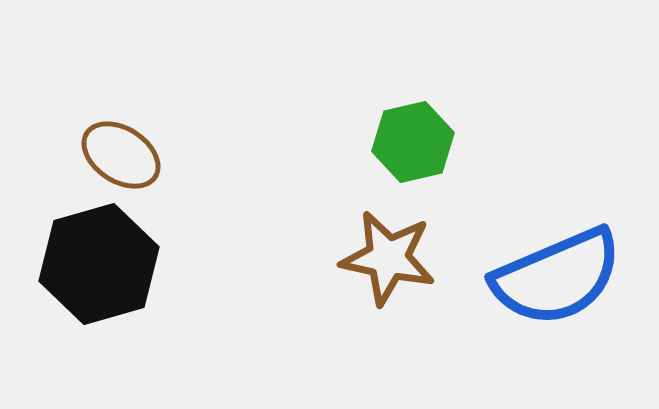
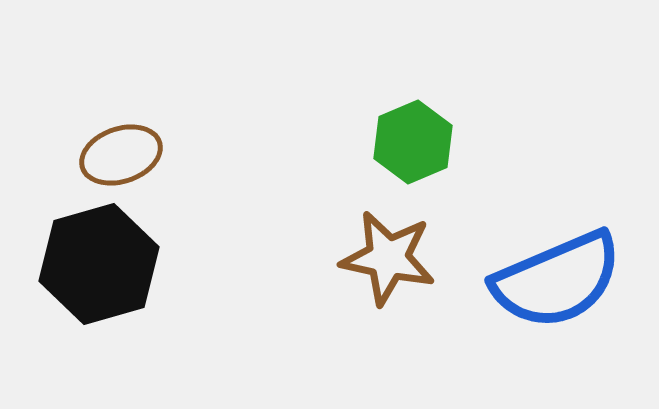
green hexagon: rotated 10 degrees counterclockwise
brown ellipse: rotated 52 degrees counterclockwise
blue semicircle: moved 3 px down
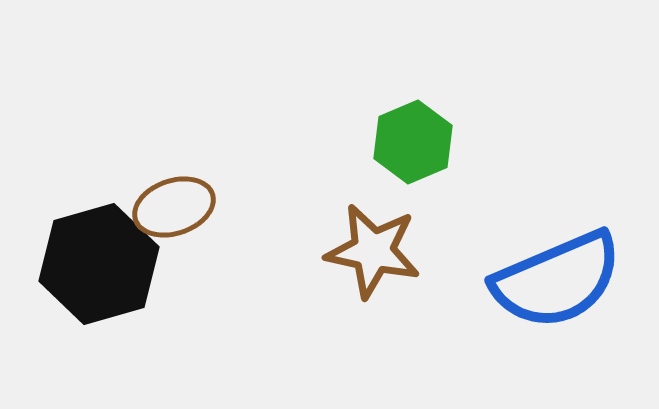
brown ellipse: moved 53 px right, 52 px down
brown star: moved 15 px left, 7 px up
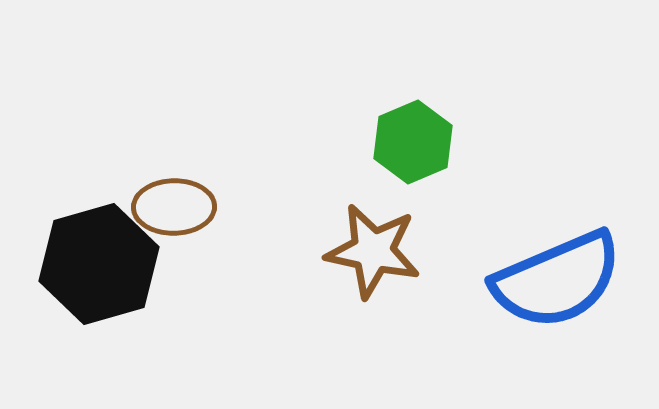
brown ellipse: rotated 18 degrees clockwise
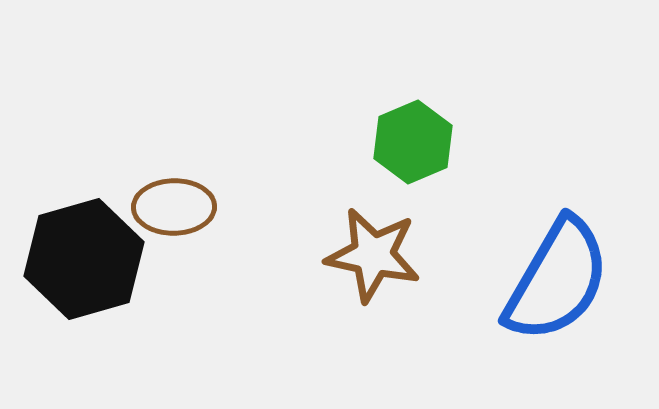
brown star: moved 4 px down
black hexagon: moved 15 px left, 5 px up
blue semicircle: rotated 37 degrees counterclockwise
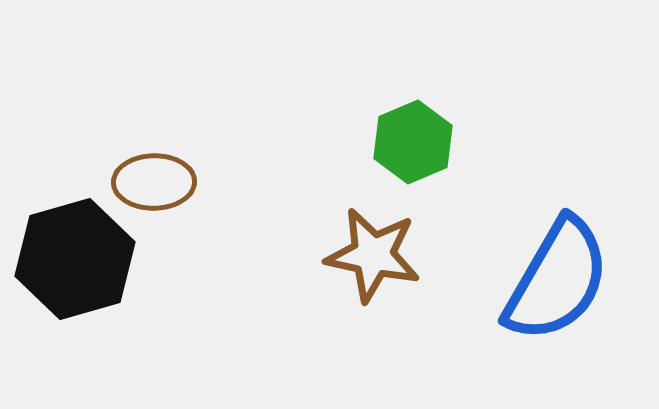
brown ellipse: moved 20 px left, 25 px up
black hexagon: moved 9 px left
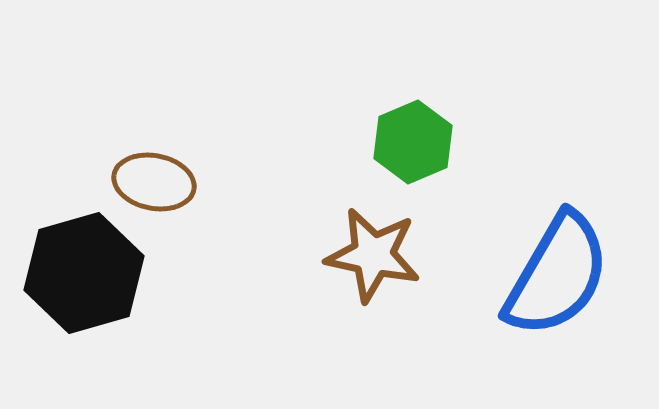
brown ellipse: rotated 12 degrees clockwise
black hexagon: moved 9 px right, 14 px down
blue semicircle: moved 5 px up
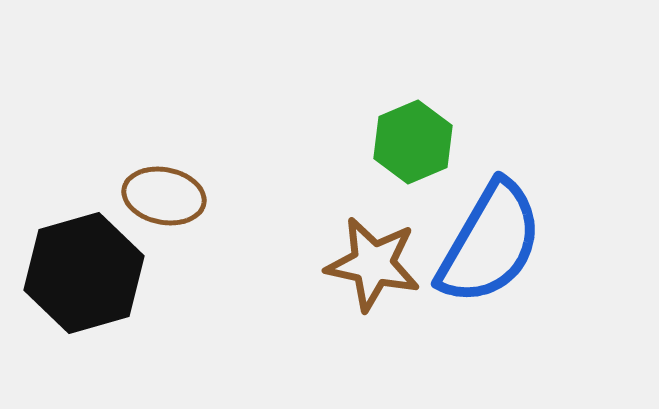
brown ellipse: moved 10 px right, 14 px down
brown star: moved 9 px down
blue semicircle: moved 67 px left, 32 px up
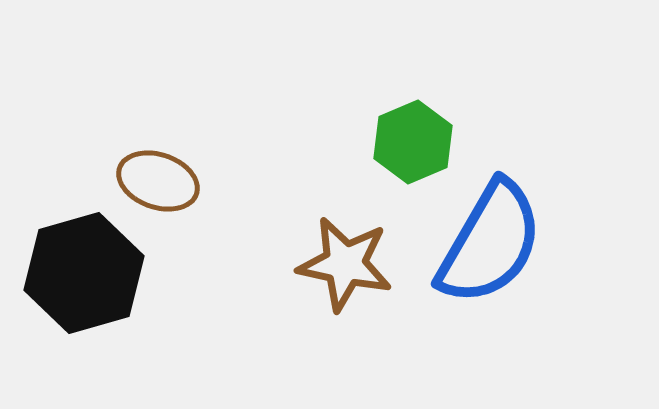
brown ellipse: moved 6 px left, 15 px up; rotated 8 degrees clockwise
brown star: moved 28 px left
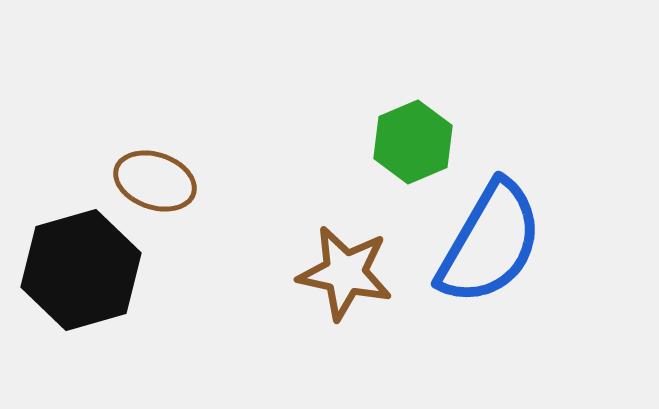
brown ellipse: moved 3 px left
brown star: moved 9 px down
black hexagon: moved 3 px left, 3 px up
